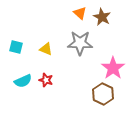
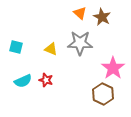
yellow triangle: moved 5 px right
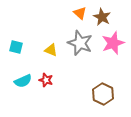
gray star: rotated 20 degrees clockwise
yellow triangle: moved 1 px down
pink star: moved 25 px up; rotated 15 degrees clockwise
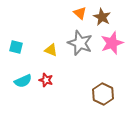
pink star: moved 1 px left
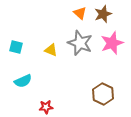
brown star: moved 1 px right, 3 px up; rotated 24 degrees clockwise
red star: moved 27 px down; rotated 24 degrees counterclockwise
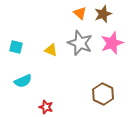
red star: rotated 24 degrees clockwise
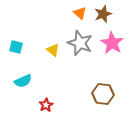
pink star: rotated 20 degrees counterclockwise
yellow triangle: moved 2 px right; rotated 16 degrees clockwise
brown hexagon: rotated 20 degrees counterclockwise
red star: moved 2 px up; rotated 24 degrees clockwise
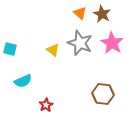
brown star: moved 1 px left; rotated 24 degrees counterclockwise
cyan square: moved 6 px left, 2 px down
